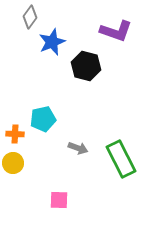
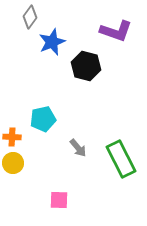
orange cross: moved 3 px left, 3 px down
gray arrow: rotated 30 degrees clockwise
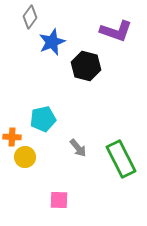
yellow circle: moved 12 px right, 6 px up
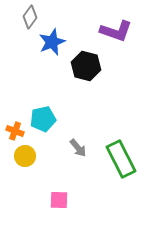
orange cross: moved 3 px right, 6 px up; rotated 18 degrees clockwise
yellow circle: moved 1 px up
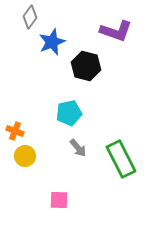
cyan pentagon: moved 26 px right, 6 px up
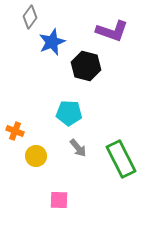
purple L-shape: moved 4 px left
cyan pentagon: rotated 15 degrees clockwise
yellow circle: moved 11 px right
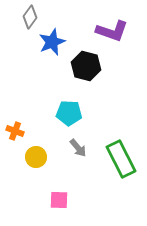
yellow circle: moved 1 px down
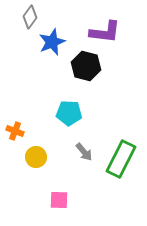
purple L-shape: moved 7 px left, 1 px down; rotated 12 degrees counterclockwise
gray arrow: moved 6 px right, 4 px down
green rectangle: rotated 54 degrees clockwise
